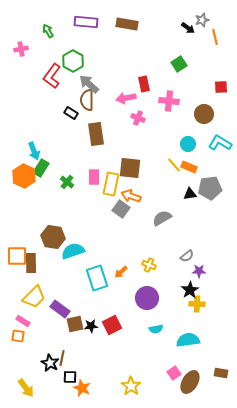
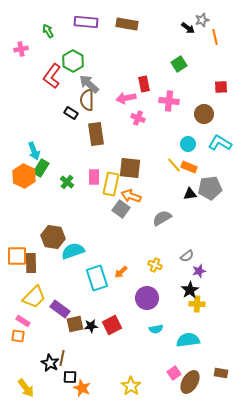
yellow cross at (149, 265): moved 6 px right
purple star at (199, 271): rotated 16 degrees counterclockwise
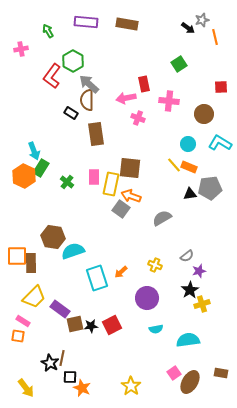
yellow cross at (197, 304): moved 5 px right; rotated 21 degrees counterclockwise
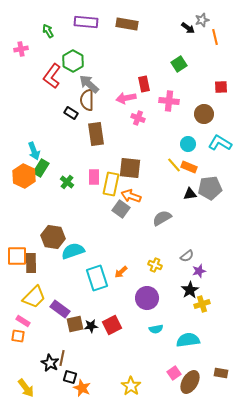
black square at (70, 377): rotated 16 degrees clockwise
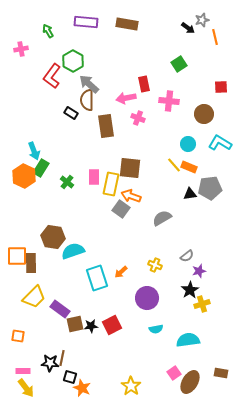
brown rectangle at (96, 134): moved 10 px right, 8 px up
pink rectangle at (23, 321): moved 50 px down; rotated 32 degrees counterclockwise
black star at (50, 363): rotated 24 degrees counterclockwise
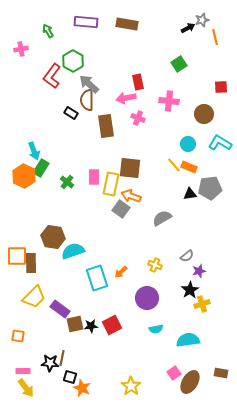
black arrow at (188, 28): rotated 64 degrees counterclockwise
red rectangle at (144, 84): moved 6 px left, 2 px up
